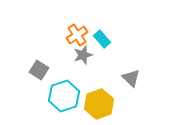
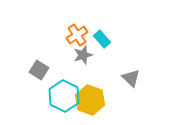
cyan hexagon: rotated 16 degrees counterclockwise
yellow hexagon: moved 9 px left, 4 px up; rotated 20 degrees counterclockwise
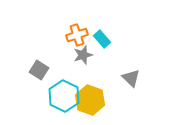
orange cross: rotated 15 degrees clockwise
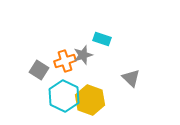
orange cross: moved 12 px left, 26 px down
cyan rectangle: rotated 30 degrees counterclockwise
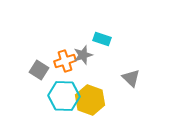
cyan hexagon: rotated 24 degrees counterclockwise
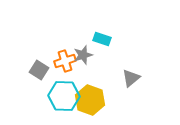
gray triangle: rotated 36 degrees clockwise
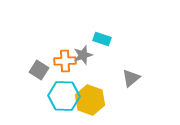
orange cross: rotated 15 degrees clockwise
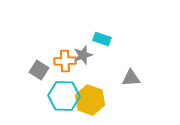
gray triangle: rotated 36 degrees clockwise
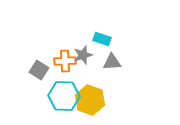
gray triangle: moved 19 px left, 16 px up
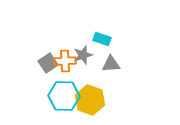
gray triangle: moved 1 px left, 2 px down
gray square: moved 9 px right, 7 px up; rotated 24 degrees clockwise
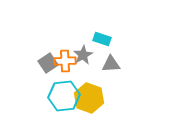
gray star: rotated 12 degrees counterclockwise
cyan hexagon: rotated 8 degrees counterclockwise
yellow hexagon: moved 1 px left, 2 px up
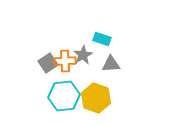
yellow hexagon: moved 7 px right
